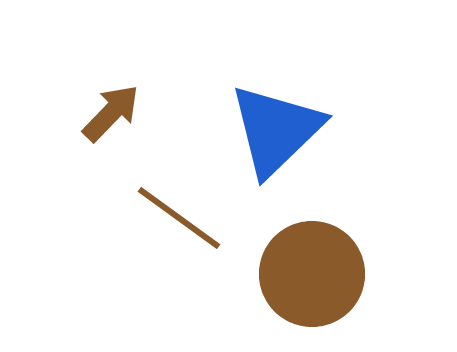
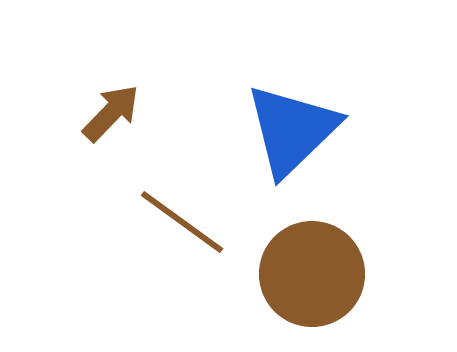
blue triangle: moved 16 px right
brown line: moved 3 px right, 4 px down
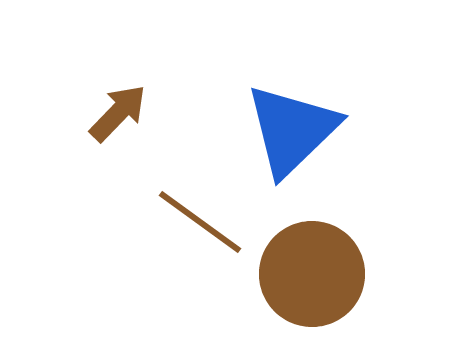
brown arrow: moved 7 px right
brown line: moved 18 px right
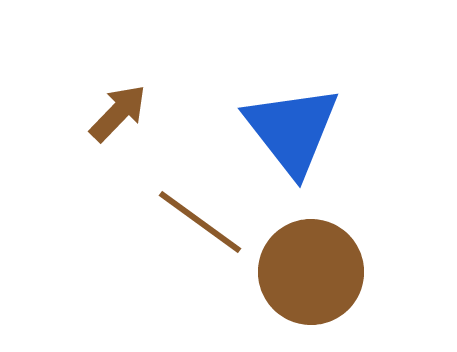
blue triangle: rotated 24 degrees counterclockwise
brown circle: moved 1 px left, 2 px up
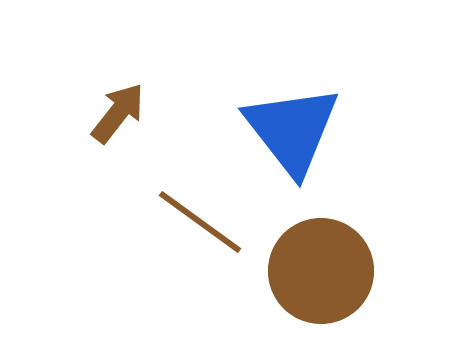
brown arrow: rotated 6 degrees counterclockwise
brown circle: moved 10 px right, 1 px up
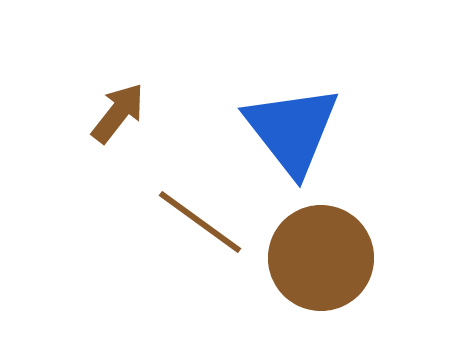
brown circle: moved 13 px up
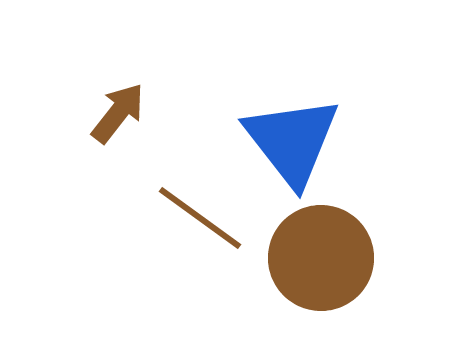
blue triangle: moved 11 px down
brown line: moved 4 px up
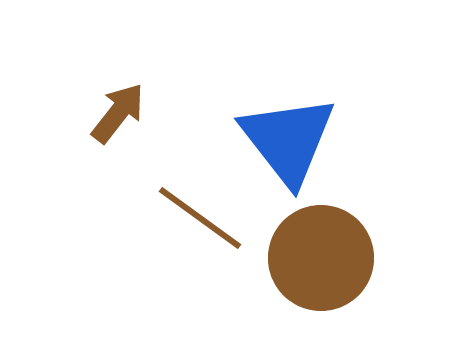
blue triangle: moved 4 px left, 1 px up
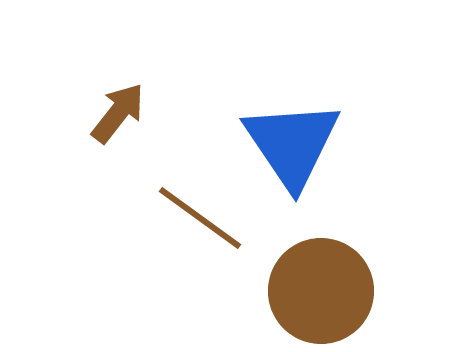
blue triangle: moved 4 px right, 4 px down; rotated 4 degrees clockwise
brown circle: moved 33 px down
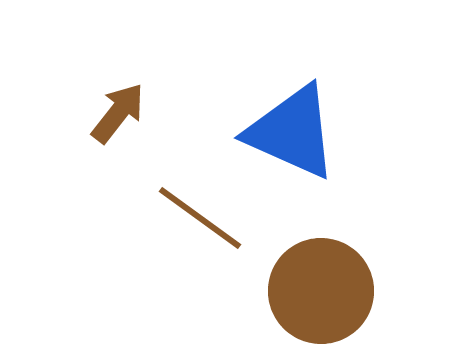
blue triangle: moved 12 px up; rotated 32 degrees counterclockwise
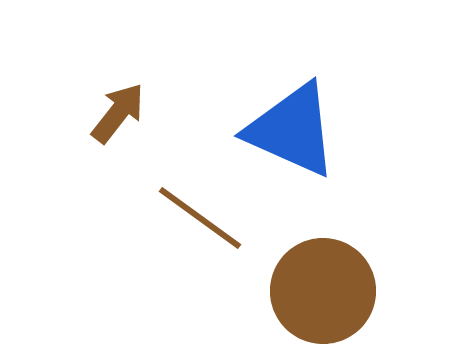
blue triangle: moved 2 px up
brown circle: moved 2 px right
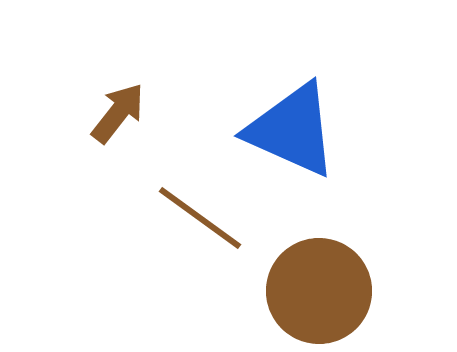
brown circle: moved 4 px left
